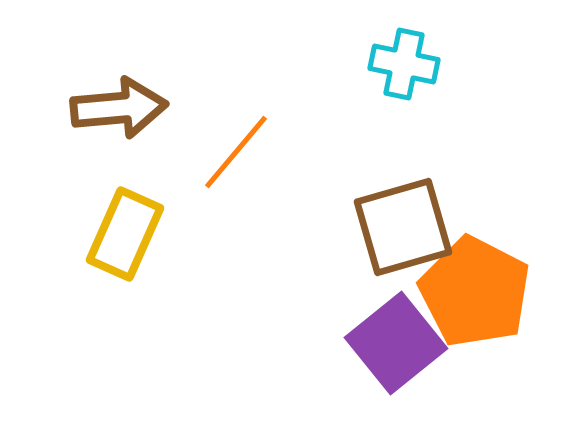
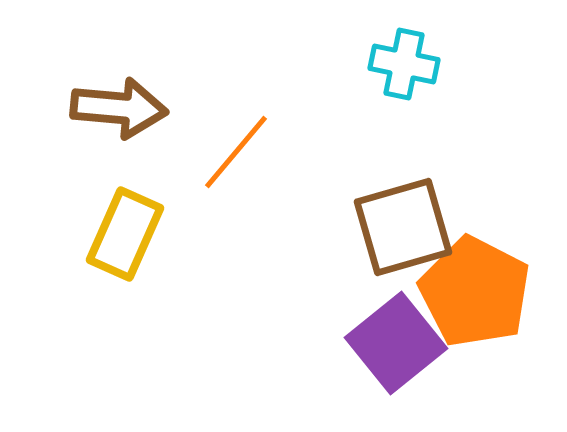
brown arrow: rotated 10 degrees clockwise
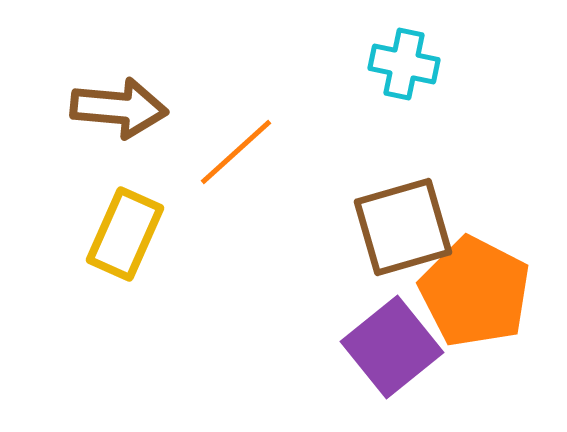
orange line: rotated 8 degrees clockwise
purple square: moved 4 px left, 4 px down
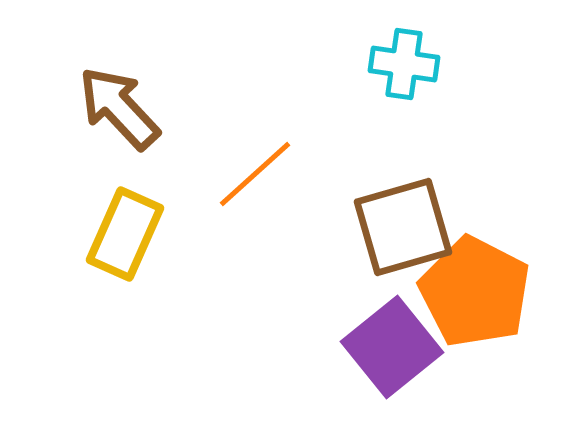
cyan cross: rotated 4 degrees counterclockwise
brown arrow: rotated 138 degrees counterclockwise
orange line: moved 19 px right, 22 px down
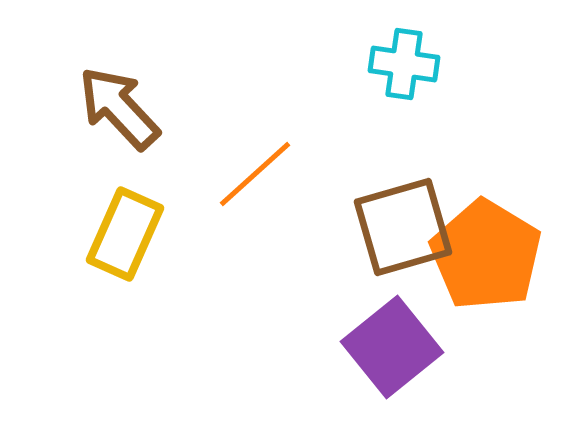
orange pentagon: moved 11 px right, 37 px up; rotated 4 degrees clockwise
